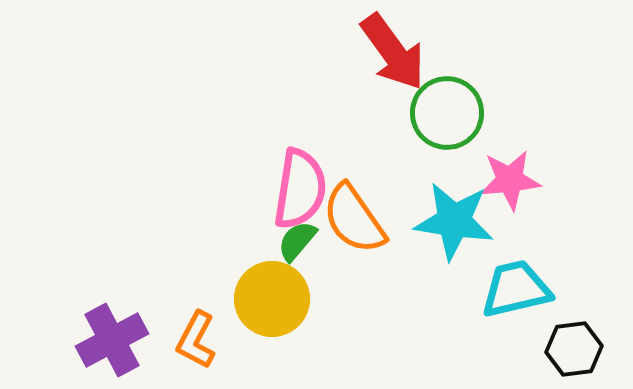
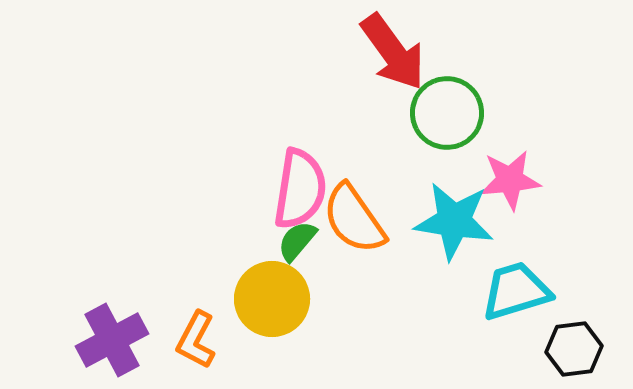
cyan trapezoid: moved 2 px down; rotated 4 degrees counterclockwise
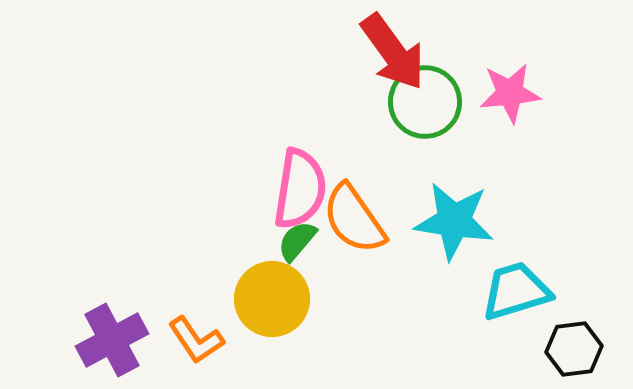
green circle: moved 22 px left, 11 px up
pink star: moved 87 px up
orange L-shape: rotated 62 degrees counterclockwise
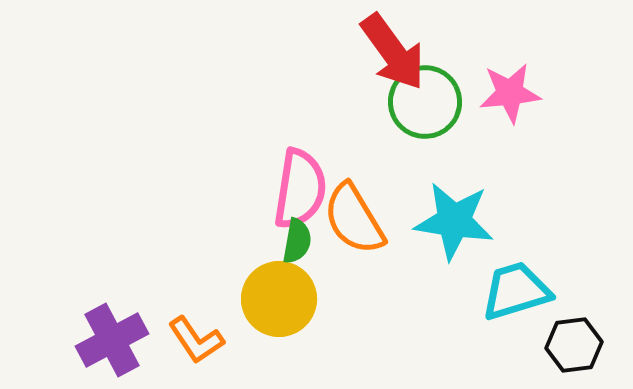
orange semicircle: rotated 4 degrees clockwise
green semicircle: rotated 150 degrees clockwise
yellow circle: moved 7 px right
black hexagon: moved 4 px up
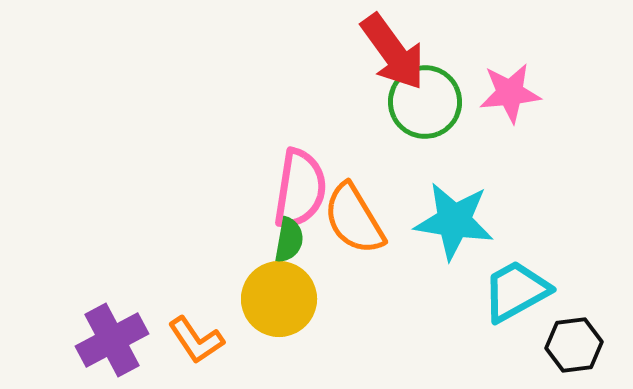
green semicircle: moved 8 px left, 1 px up
cyan trapezoid: rotated 12 degrees counterclockwise
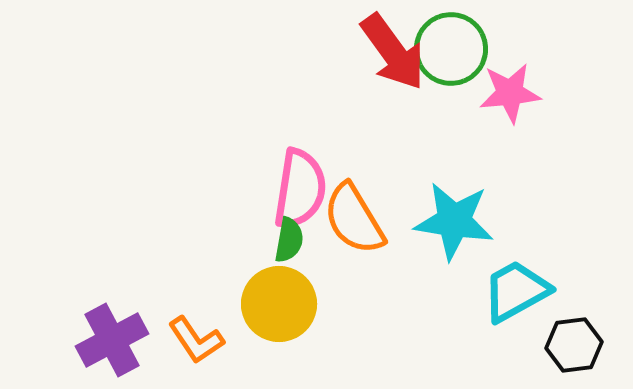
green circle: moved 26 px right, 53 px up
yellow circle: moved 5 px down
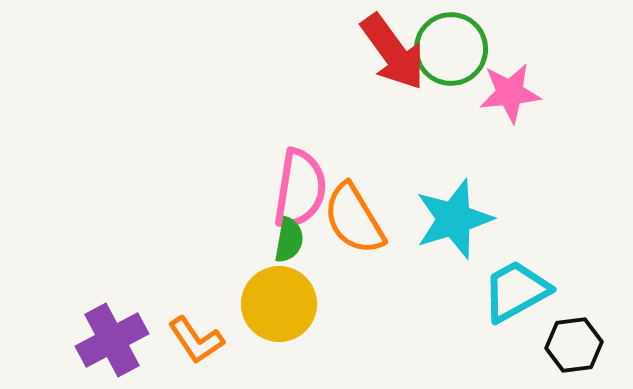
cyan star: moved 2 px up; rotated 26 degrees counterclockwise
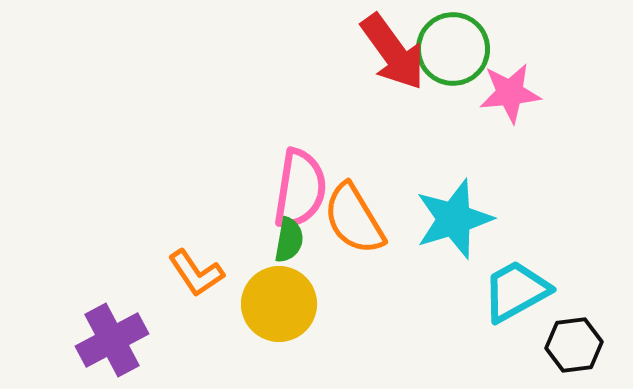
green circle: moved 2 px right
orange L-shape: moved 67 px up
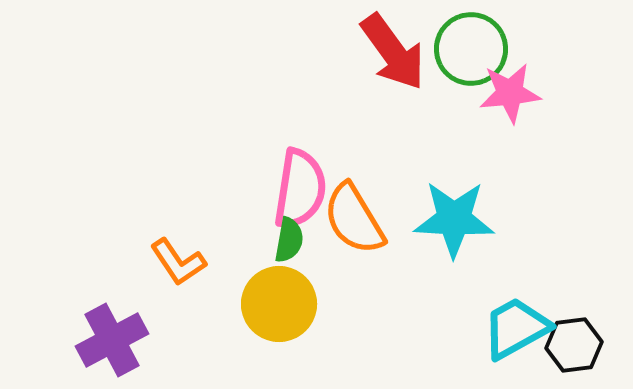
green circle: moved 18 px right
cyan star: rotated 20 degrees clockwise
orange L-shape: moved 18 px left, 11 px up
cyan trapezoid: moved 37 px down
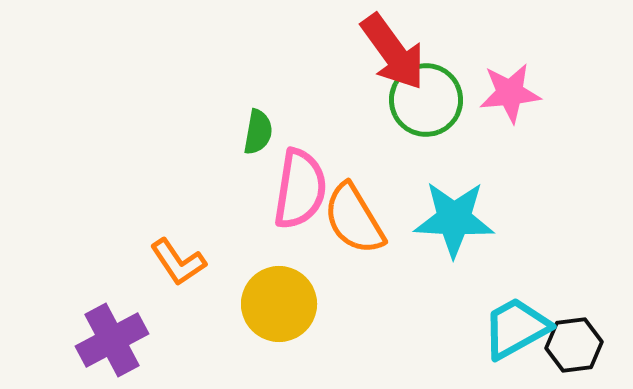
green circle: moved 45 px left, 51 px down
green semicircle: moved 31 px left, 108 px up
